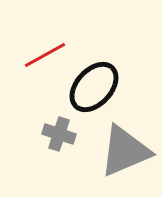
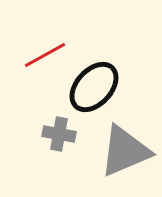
gray cross: rotated 8 degrees counterclockwise
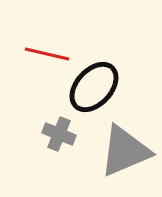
red line: moved 2 px right, 1 px up; rotated 42 degrees clockwise
gray cross: rotated 12 degrees clockwise
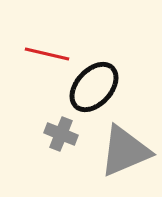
gray cross: moved 2 px right
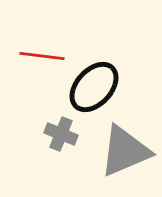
red line: moved 5 px left, 2 px down; rotated 6 degrees counterclockwise
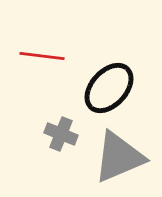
black ellipse: moved 15 px right, 1 px down
gray triangle: moved 6 px left, 6 px down
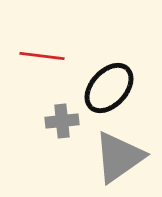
gray cross: moved 1 px right, 13 px up; rotated 28 degrees counterclockwise
gray triangle: rotated 12 degrees counterclockwise
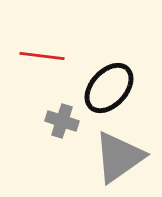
gray cross: rotated 24 degrees clockwise
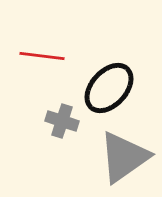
gray triangle: moved 5 px right
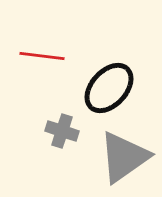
gray cross: moved 10 px down
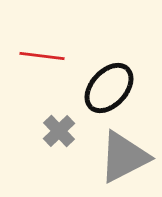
gray cross: moved 3 px left; rotated 28 degrees clockwise
gray triangle: rotated 8 degrees clockwise
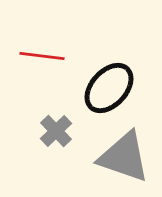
gray cross: moved 3 px left
gray triangle: rotated 46 degrees clockwise
